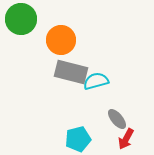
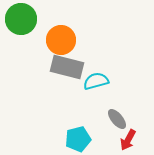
gray rectangle: moved 4 px left, 5 px up
red arrow: moved 2 px right, 1 px down
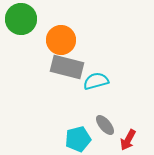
gray ellipse: moved 12 px left, 6 px down
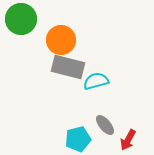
gray rectangle: moved 1 px right
